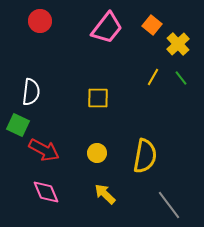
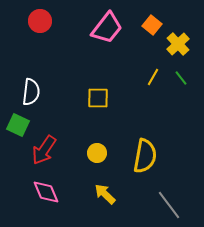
red arrow: rotated 96 degrees clockwise
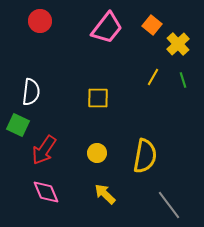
green line: moved 2 px right, 2 px down; rotated 21 degrees clockwise
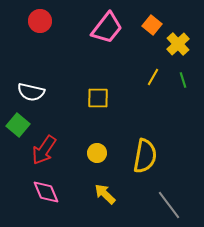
white semicircle: rotated 96 degrees clockwise
green square: rotated 15 degrees clockwise
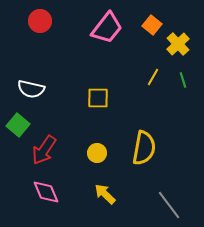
white semicircle: moved 3 px up
yellow semicircle: moved 1 px left, 8 px up
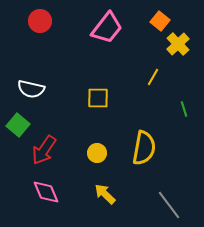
orange square: moved 8 px right, 4 px up
green line: moved 1 px right, 29 px down
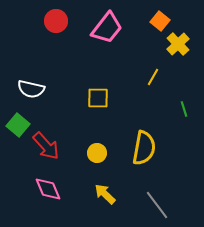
red circle: moved 16 px right
red arrow: moved 2 px right, 4 px up; rotated 76 degrees counterclockwise
pink diamond: moved 2 px right, 3 px up
gray line: moved 12 px left
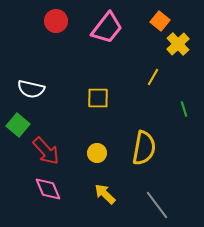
red arrow: moved 5 px down
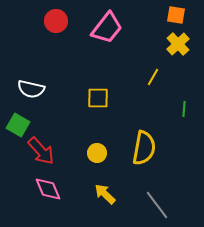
orange square: moved 16 px right, 6 px up; rotated 30 degrees counterclockwise
green line: rotated 21 degrees clockwise
green square: rotated 10 degrees counterclockwise
red arrow: moved 5 px left
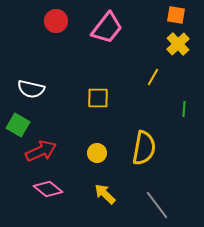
red arrow: rotated 72 degrees counterclockwise
pink diamond: rotated 28 degrees counterclockwise
